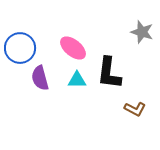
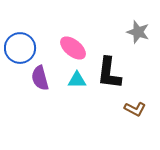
gray star: moved 4 px left
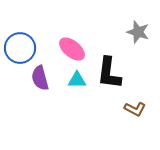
pink ellipse: moved 1 px left, 1 px down
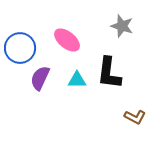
gray star: moved 16 px left, 6 px up
pink ellipse: moved 5 px left, 9 px up
purple semicircle: rotated 40 degrees clockwise
brown L-shape: moved 8 px down
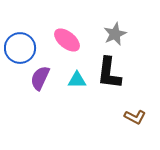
gray star: moved 7 px left, 8 px down; rotated 30 degrees clockwise
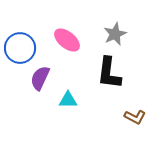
cyan triangle: moved 9 px left, 20 px down
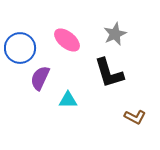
black L-shape: rotated 24 degrees counterclockwise
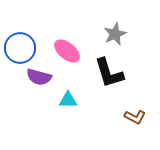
pink ellipse: moved 11 px down
purple semicircle: moved 1 px left, 1 px up; rotated 100 degrees counterclockwise
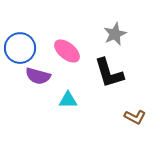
purple semicircle: moved 1 px left, 1 px up
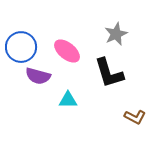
gray star: moved 1 px right
blue circle: moved 1 px right, 1 px up
